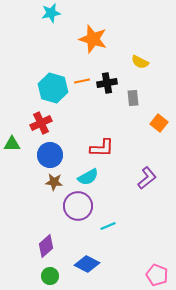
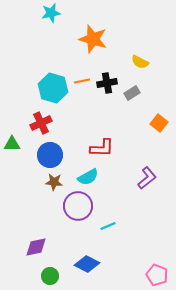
gray rectangle: moved 1 px left, 5 px up; rotated 63 degrees clockwise
purple diamond: moved 10 px left, 1 px down; rotated 30 degrees clockwise
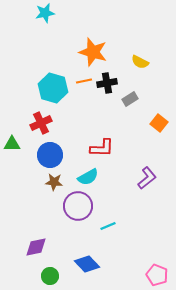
cyan star: moved 6 px left
orange star: moved 13 px down
orange line: moved 2 px right
gray rectangle: moved 2 px left, 6 px down
blue diamond: rotated 20 degrees clockwise
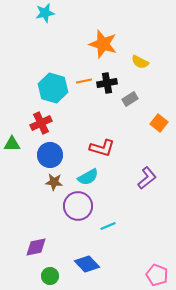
orange star: moved 10 px right, 8 px up
red L-shape: rotated 15 degrees clockwise
